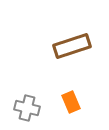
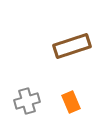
gray cross: moved 7 px up; rotated 30 degrees counterclockwise
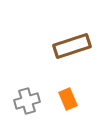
orange rectangle: moved 3 px left, 3 px up
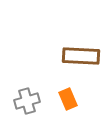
brown rectangle: moved 9 px right, 10 px down; rotated 21 degrees clockwise
